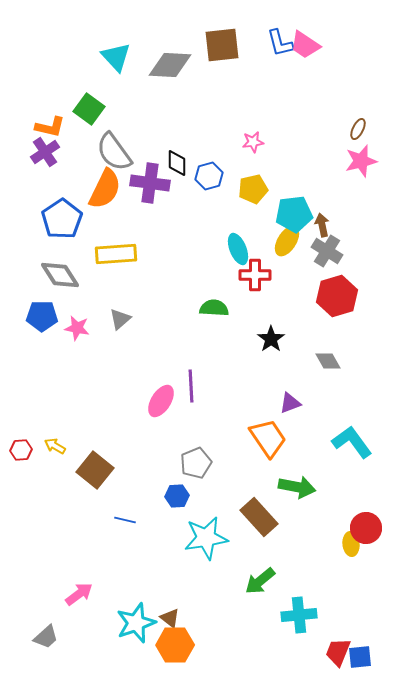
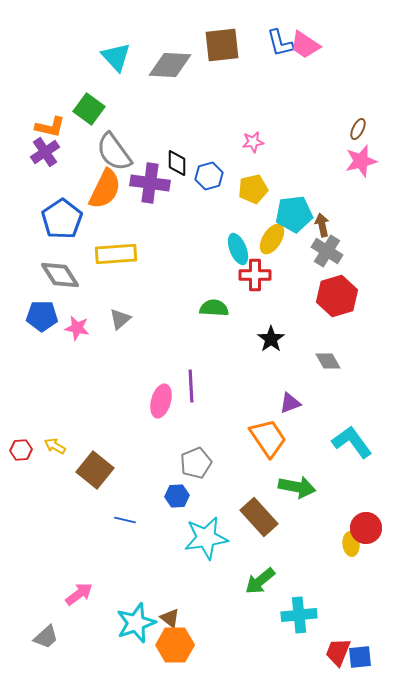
yellow ellipse at (287, 241): moved 15 px left, 2 px up
pink ellipse at (161, 401): rotated 16 degrees counterclockwise
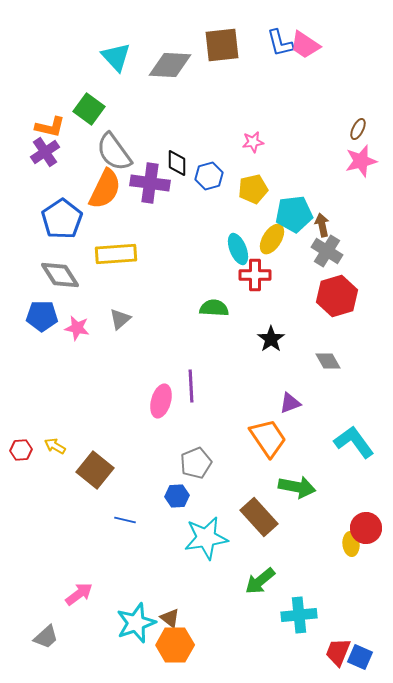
cyan L-shape at (352, 442): moved 2 px right
blue square at (360, 657): rotated 30 degrees clockwise
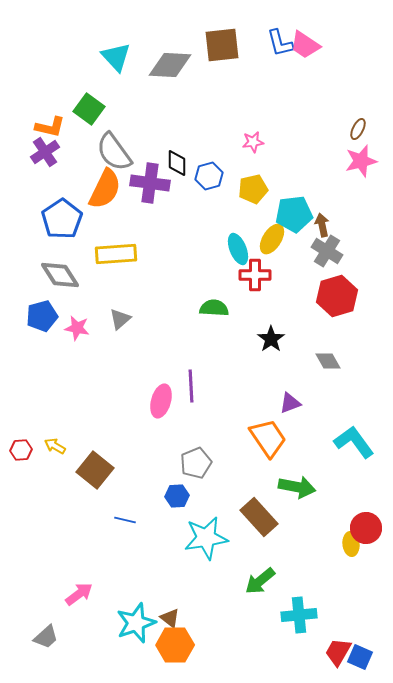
blue pentagon at (42, 316): rotated 16 degrees counterclockwise
red trapezoid at (338, 652): rotated 8 degrees clockwise
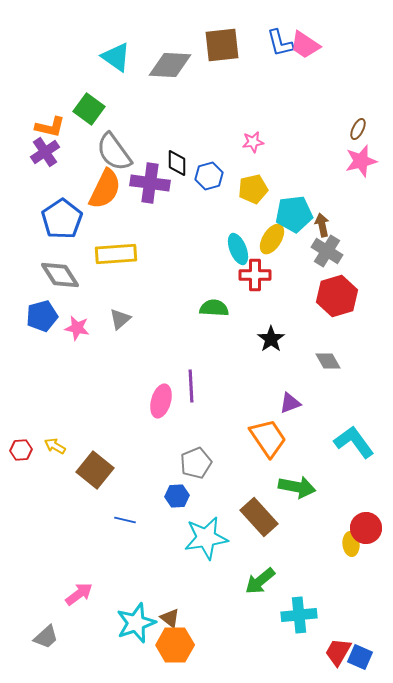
cyan triangle at (116, 57): rotated 12 degrees counterclockwise
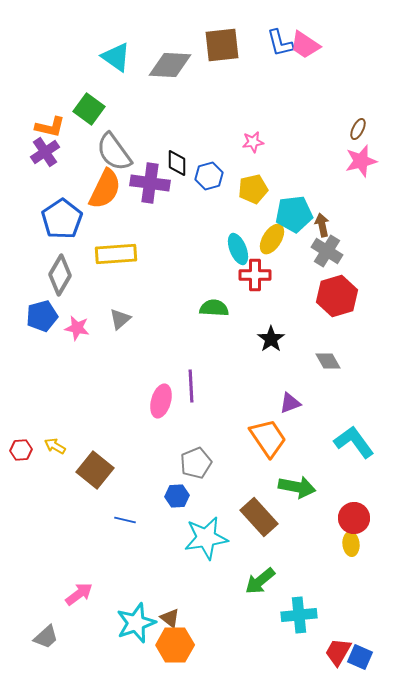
gray diamond at (60, 275): rotated 63 degrees clockwise
red circle at (366, 528): moved 12 px left, 10 px up
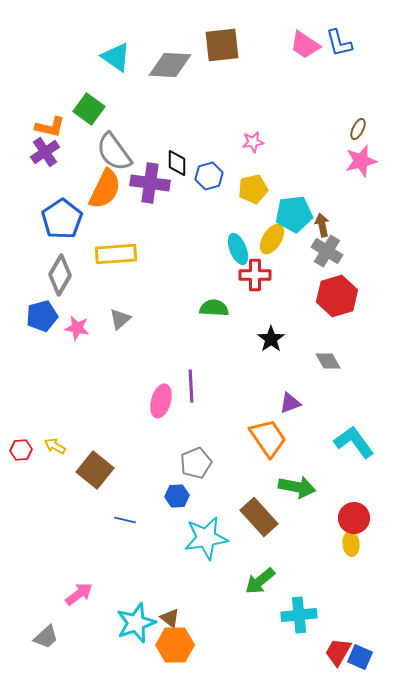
blue L-shape at (280, 43): moved 59 px right
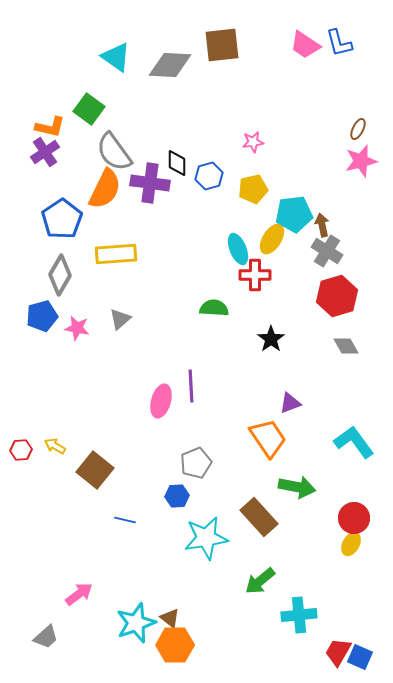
gray diamond at (328, 361): moved 18 px right, 15 px up
yellow ellipse at (351, 544): rotated 35 degrees clockwise
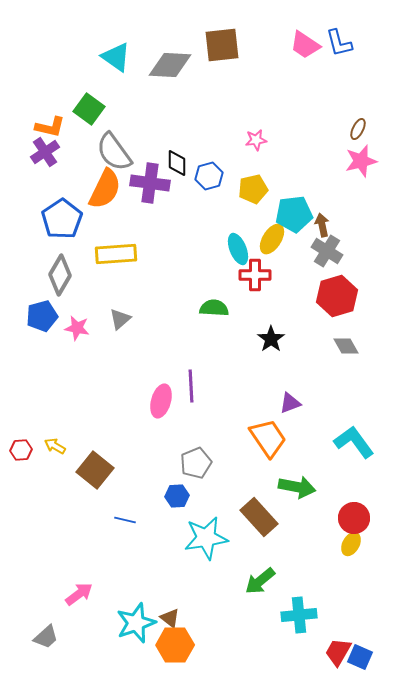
pink star at (253, 142): moved 3 px right, 2 px up
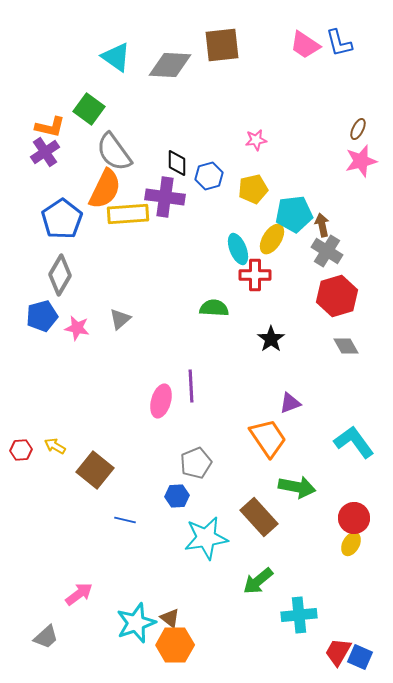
purple cross at (150, 183): moved 15 px right, 14 px down
yellow rectangle at (116, 254): moved 12 px right, 40 px up
green arrow at (260, 581): moved 2 px left
